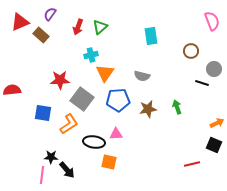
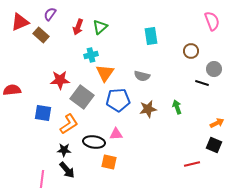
gray square: moved 2 px up
black star: moved 13 px right, 7 px up
pink line: moved 4 px down
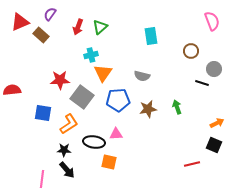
orange triangle: moved 2 px left
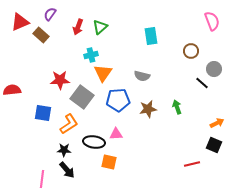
black line: rotated 24 degrees clockwise
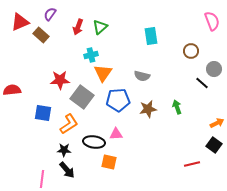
black square: rotated 14 degrees clockwise
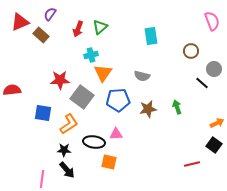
red arrow: moved 2 px down
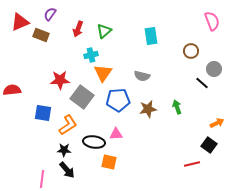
green triangle: moved 4 px right, 4 px down
brown rectangle: rotated 21 degrees counterclockwise
orange L-shape: moved 1 px left, 1 px down
black square: moved 5 px left
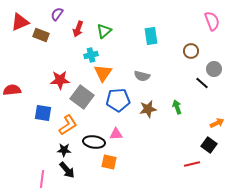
purple semicircle: moved 7 px right
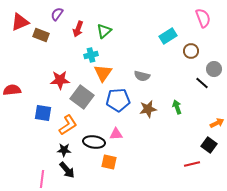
pink semicircle: moved 9 px left, 3 px up
cyan rectangle: moved 17 px right; rotated 66 degrees clockwise
